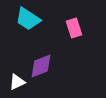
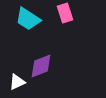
pink rectangle: moved 9 px left, 15 px up
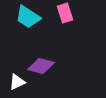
cyan trapezoid: moved 2 px up
purple diamond: rotated 36 degrees clockwise
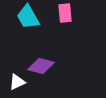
pink rectangle: rotated 12 degrees clockwise
cyan trapezoid: rotated 28 degrees clockwise
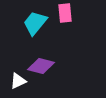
cyan trapezoid: moved 7 px right, 6 px down; rotated 68 degrees clockwise
white triangle: moved 1 px right, 1 px up
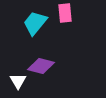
white triangle: rotated 36 degrees counterclockwise
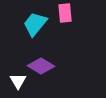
cyan trapezoid: moved 1 px down
purple diamond: rotated 16 degrees clockwise
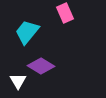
pink rectangle: rotated 18 degrees counterclockwise
cyan trapezoid: moved 8 px left, 8 px down
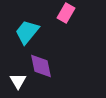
pink rectangle: moved 1 px right; rotated 54 degrees clockwise
purple diamond: rotated 48 degrees clockwise
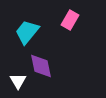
pink rectangle: moved 4 px right, 7 px down
